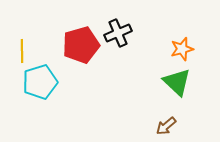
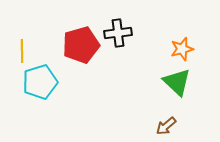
black cross: rotated 16 degrees clockwise
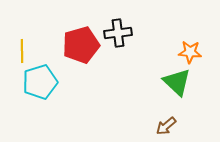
orange star: moved 8 px right, 3 px down; rotated 20 degrees clockwise
